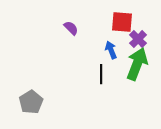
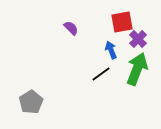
red square: rotated 15 degrees counterclockwise
green arrow: moved 5 px down
black line: rotated 54 degrees clockwise
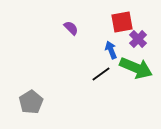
green arrow: moved 1 px left, 1 px up; rotated 92 degrees clockwise
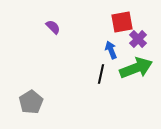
purple semicircle: moved 18 px left, 1 px up
green arrow: rotated 44 degrees counterclockwise
black line: rotated 42 degrees counterclockwise
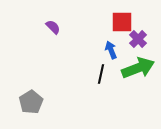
red square: rotated 10 degrees clockwise
green arrow: moved 2 px right
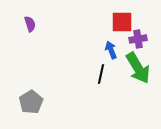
purple semicircle: moved 23 px left, 3 px up; rotated 28 degrees clockwise
purple cross: rotated 36 degrees clockwise
green arrow: rotated 80 degrees clockwise
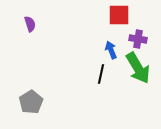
red square: moved 3 px left, 7 px up
purple cross: rotated 18 degrees clockwise
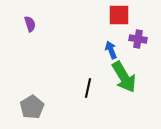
green arrow: moved 14 px left, 9 px down
black line: moved 13 px left, 14 px down
gray pentagon: moved 1 px right, 5 px down
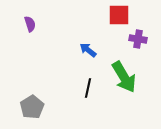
blue arrow: moved 23 px left; rotated 30 degrees counterclockwise
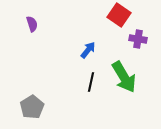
red square: rotated 35 degrees clockwise
purple semicircle: moved 2 px right
blue arrow: rotated 90 degrees clockwise
black line: moved 3 px right, 6 px up
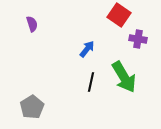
blue arrow: moved 1 px left, 1 px up
